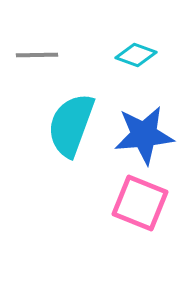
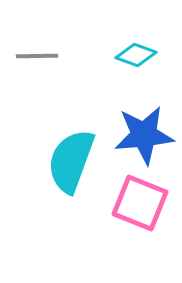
gray line: moved 1 px down
cyan semicircle: moved 36 px down
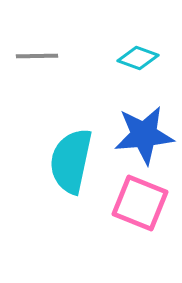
cyan diamond: moved 2 px right, 3 px down
cyan semicircle: rotated 8 degrees counterclockwise
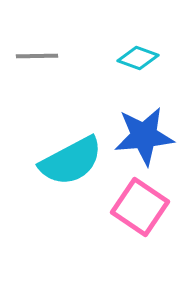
blue star: moved 1 px down
cyan semicircle: rotated 130 degrees counterclockwise
pink square: moved 4 px down; rotated 12 degrees clockwise
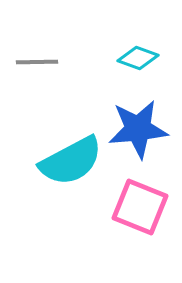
gray line: moved 6 px down
blue star: moved 6 px left, 7 px up
pink square: rotated 12 degrees counterclockwise
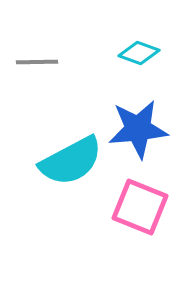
cyan diamond: moved 1 px right, 5 px up
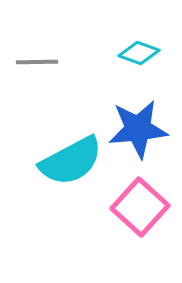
pink square: rotated 20 degrees clockwise
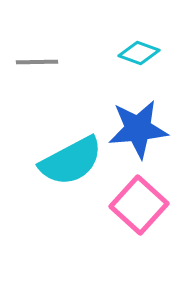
pink square: moved 1 px left, 2 px up
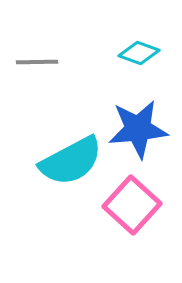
pink square: moved 7 px left
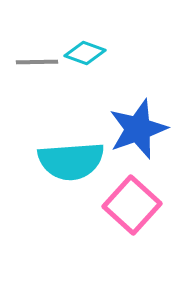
cyan diamond: moved 54 px left
blue star: rotated 14 degrees counterclockwise
cyan semicircle: rotated 24 degrees clockwise
